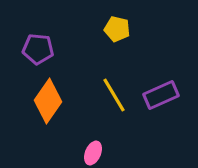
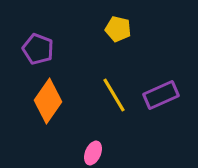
yellow pentagon: moved 1 px right
purple pentagon: rotated 16 degrees clockwise
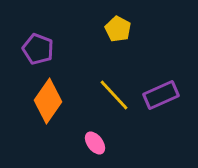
yellow pentagon: rotated 15 degrees clockwise
yellow line: rotated 12 degrees counterclockwise
pink ellipse: moved 2 px right, 10 px up; rotated 60 degrees counterclockwise
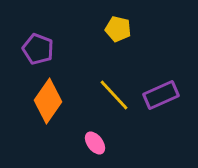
yellow pentagon: rotated 15 degrees counterclockwise
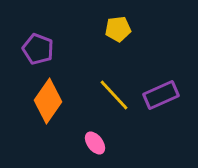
yellow pentagon: rotated 20 degrees counterclockwise
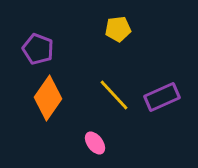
purple rectangle: moved 1 px right, 2 px down
orange diamond: moved 3 px up
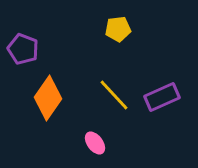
purple pentagon: moved 15 px left
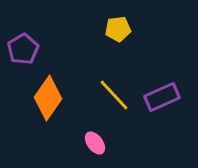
purple pentagon: rotated 20 degrees clockwise
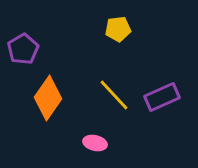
pink ellipse: rotated 40 degrees counterclockwise
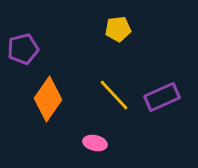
purple pentagon: rotated 16 degrees clockwise
orange diamond: moved 1 px down
